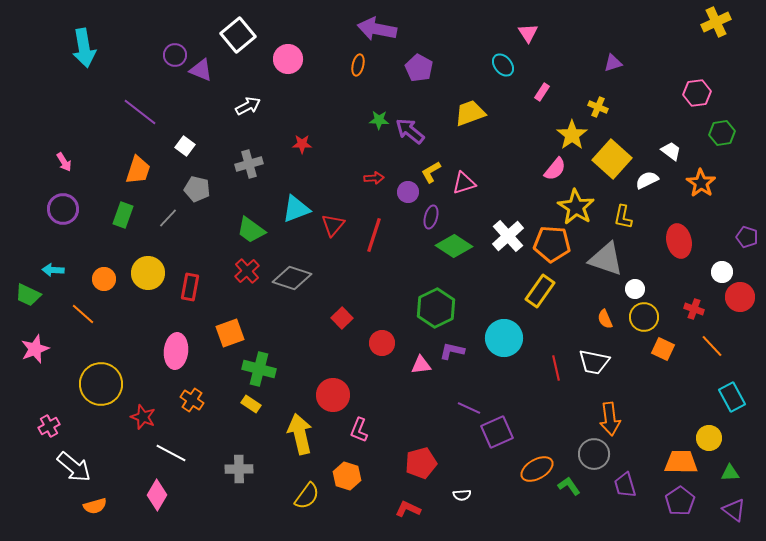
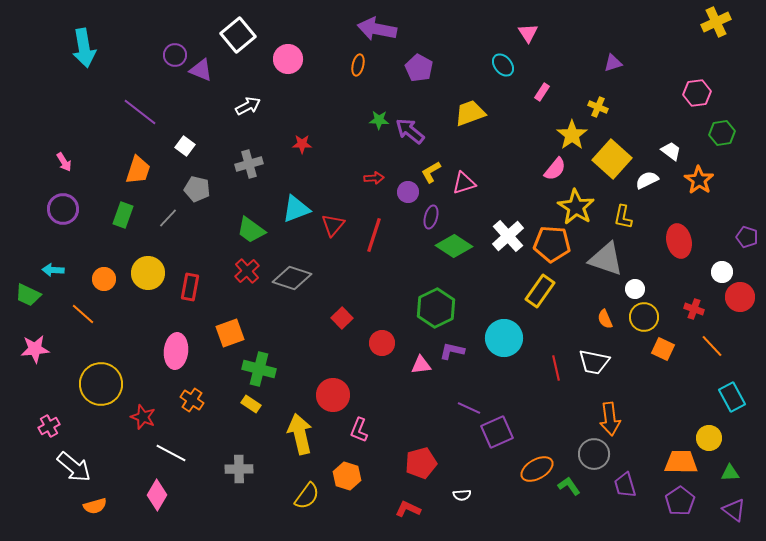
orange star at (701, 183): moved 2 px left, 3 px up
pink star at (35, 349): rotated 16 degrees clockwise
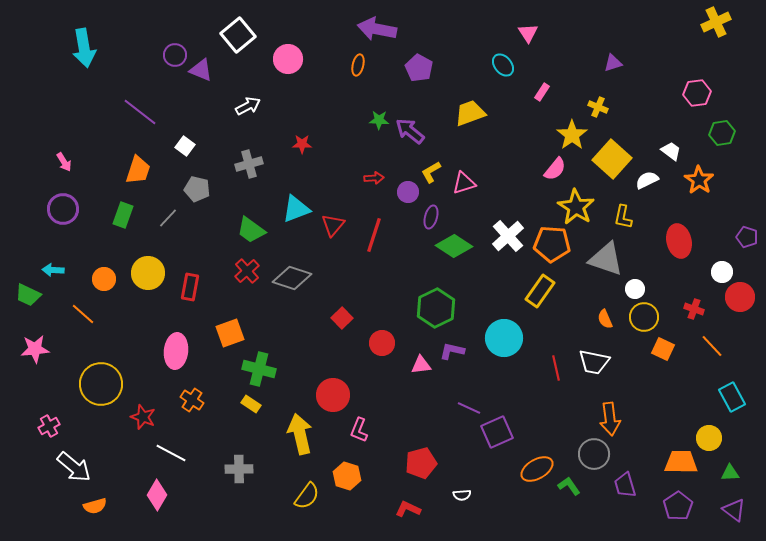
purple pentagon at (680, 501): moved 2 px left, 5 px down
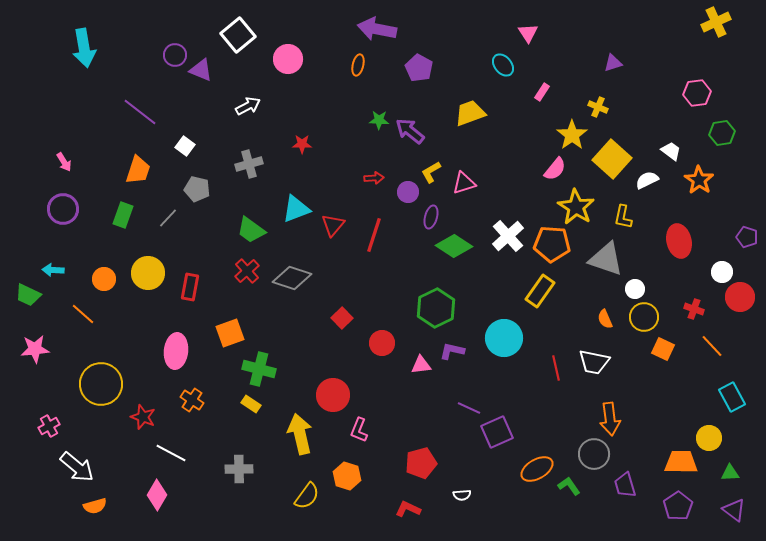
white arrow at (74, 467): moved 3 px right
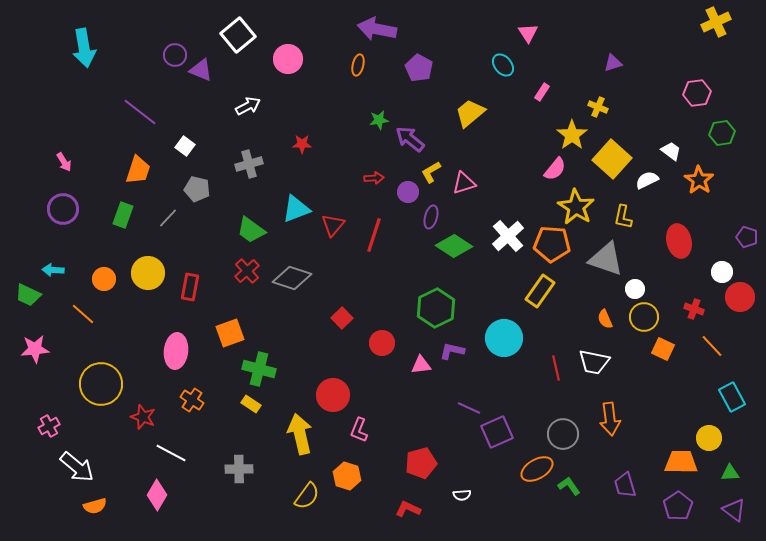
yellow trapezoid at (470, 113): rotated 20 degrees counterclockwise
green star at (379, 120): rotated 12 degrees counterclockwise
purple arrow at (410, 131): moved 8 px down
gray circle at (594, 454): moved 31 px left, 20 px up
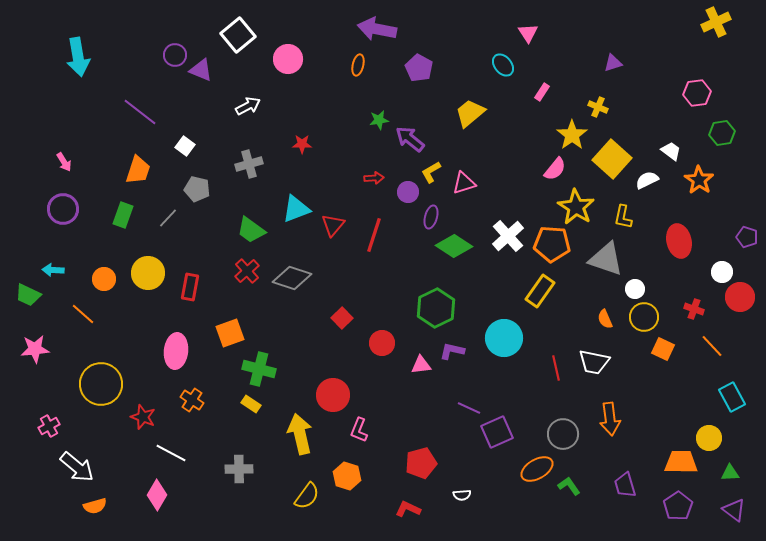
cyan arrow at (84, 48): moved 6 px left, 9 px down
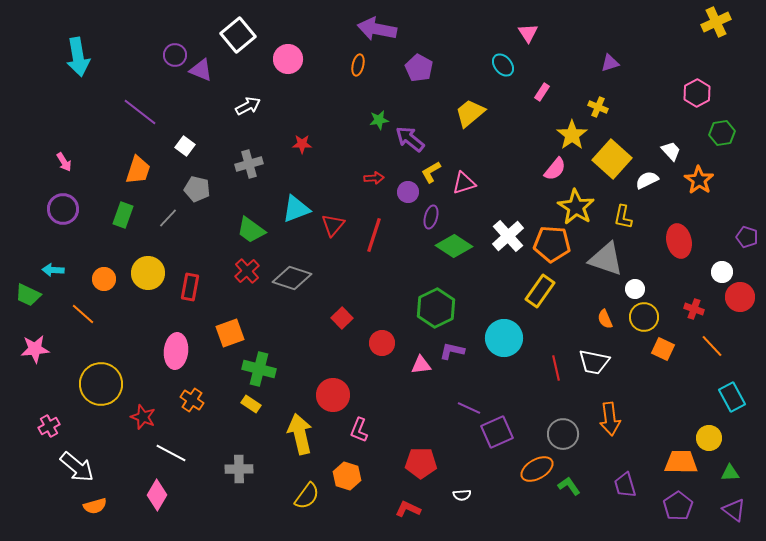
purple triangle at (613, 63): moved 3 px left
pink hexagon at (697, 93): rotated 20 degrees counterclockwise
white trapezoid at (671, 151): rotated 10 degrees clockwise
red pentagon at (421, 463): rotated 16 degrees clockwise
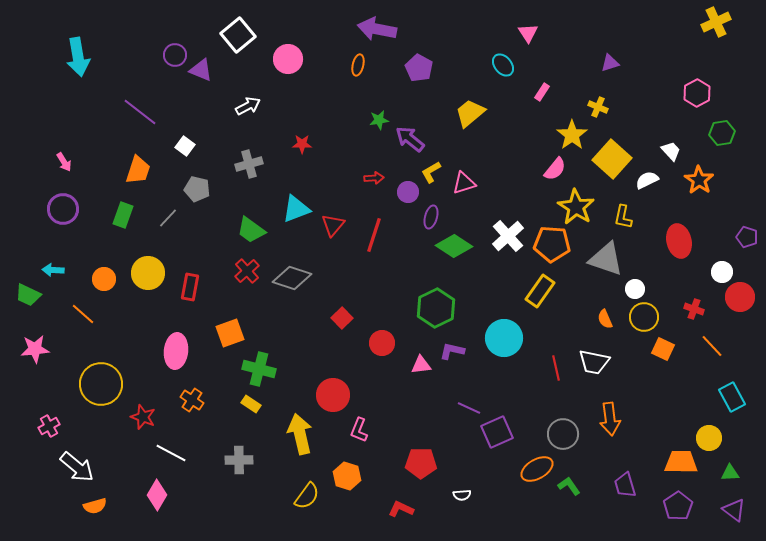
gray cross at (239, 469): moved 9 px up
red L-shape at (408, 509): moved 7 px left
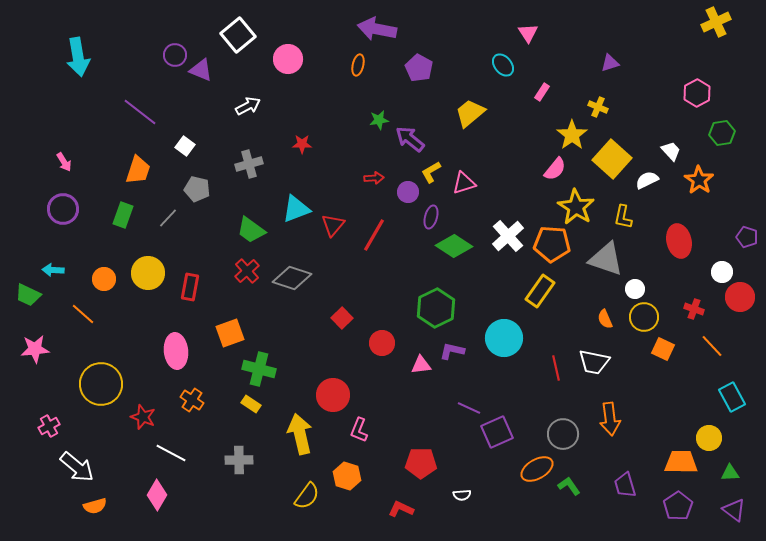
red line at (374, 235): rotated 12 degrees clockwise
pink ellipse at (176, 351): rotated 12 degrees counterclockwise
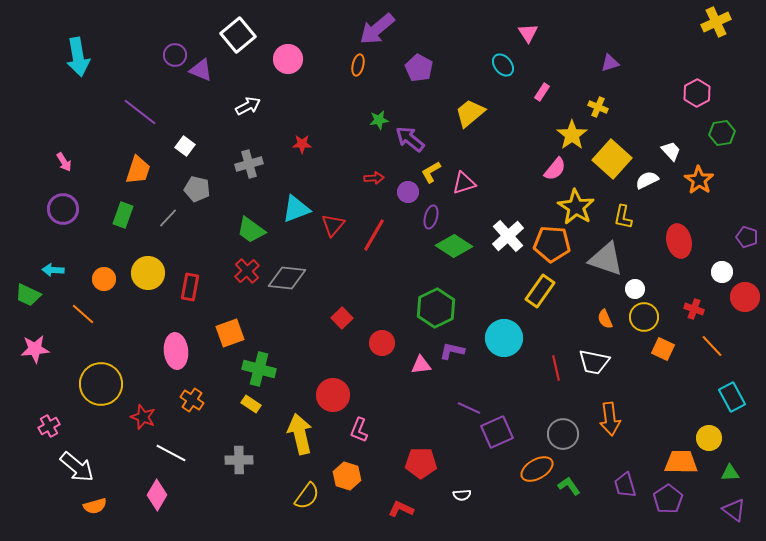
purple arrow at (377, 29): rotated 51 degrees counterclockwise
gray diamond at (292, 278): moved 5 px left; rotated 12 degrees counterclockwise
red circle at (740, 297): moved 5 px right
purple pentagon at (678, 506): moved 10 px left, 7 px up
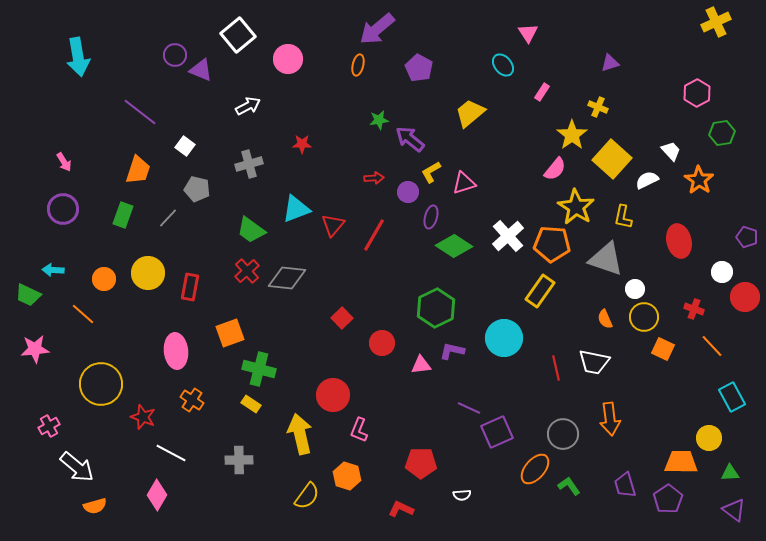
orange ellipse at (537, 469): moved 2 px left; rotated 20 degrees counterclockwise
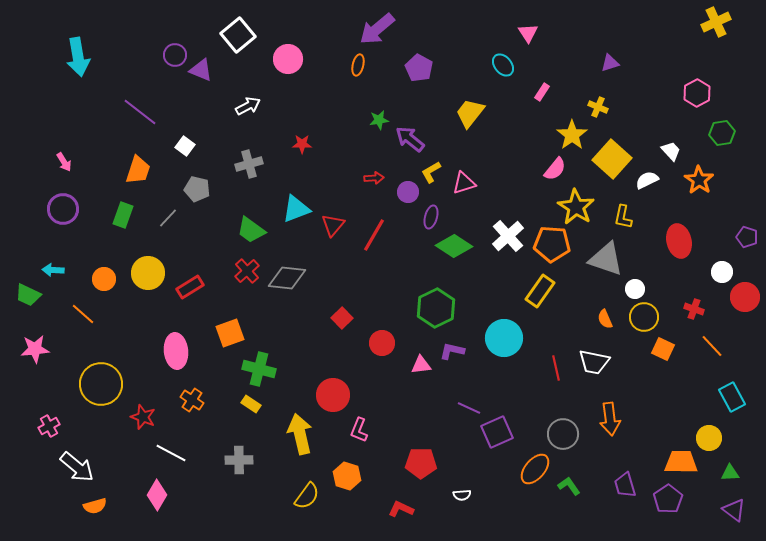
yellow trapezoid at (470, 113): rotated 12 degrees counterclockwise
red rectangle at (190, 287): rotated 48 degrees clockwise
